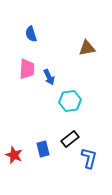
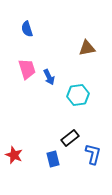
blue semicircle: moved 4 px left, 5 px up
pink trapezoid: rotated 20 degrees counterclockwise
cyan hexagon: moved 8 px right, 6 px up
black rectangle: moved 1 px up
blue rectangle: moved 10 px right, 10 px down
blue L-shape: moved 4 px right, 4 px up
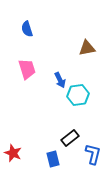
blue arrow: moved 11 px right, 3 px down
red star: moved 1 px left, 2 px up
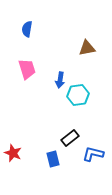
blue semicircle: rotated 28 degrees clockwise
blue arrow: rotated 35 degrees clockwise
blue L-shape: rotated 90 degrees counterclockwise
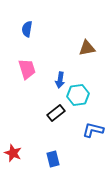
black rectangle: moved 14 px left, 25 px up
blue L-shape: moved 24 px up
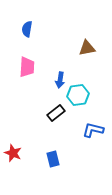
pink trapezoid: moved 2 px up; rotated 20 degrees clockwise
